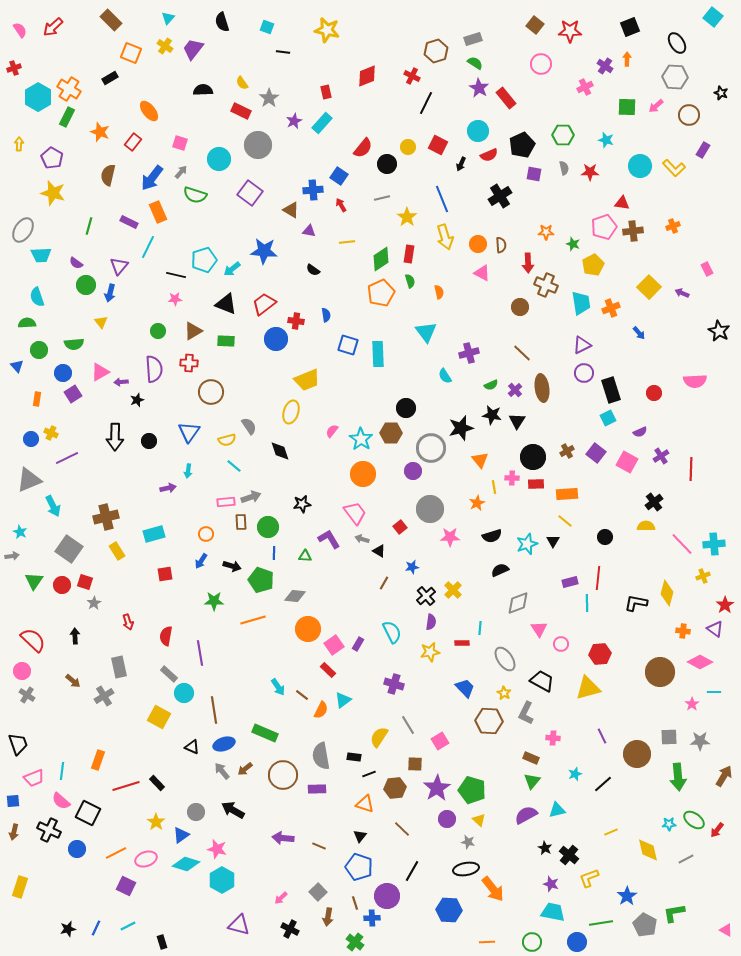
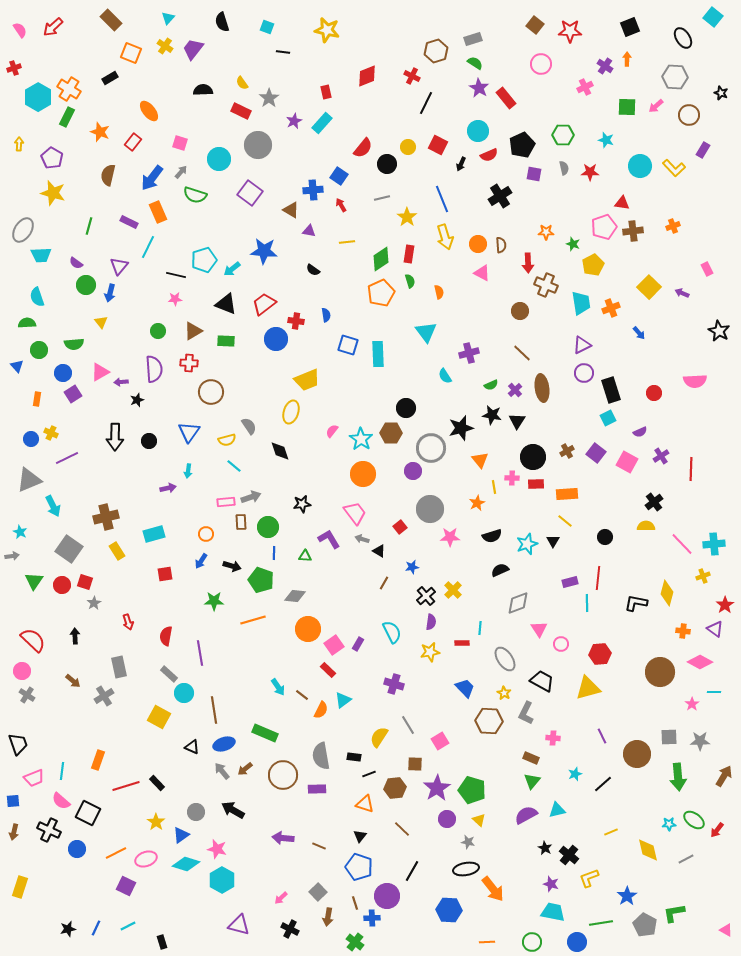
black ellipse at (677, 43): moved 6 px right, 5 px up
brown circle at (520, 307): moved 4 px down
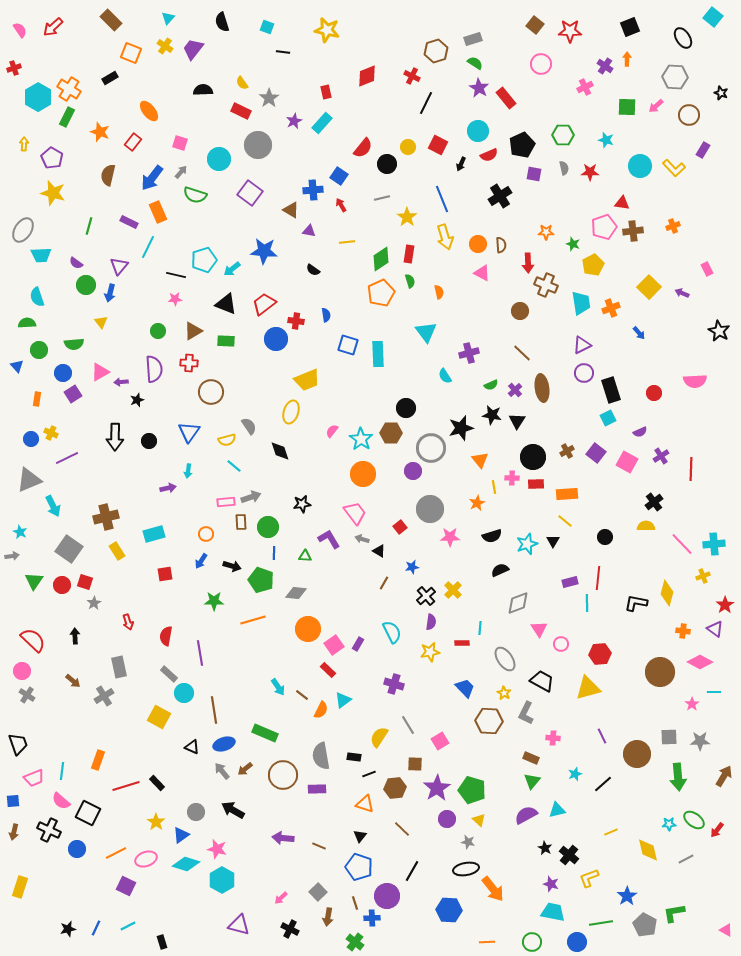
yellow arrow at (19, 144): moved 5 px right
gray diamond at (295, 596): moved 1 px right, 3 px up
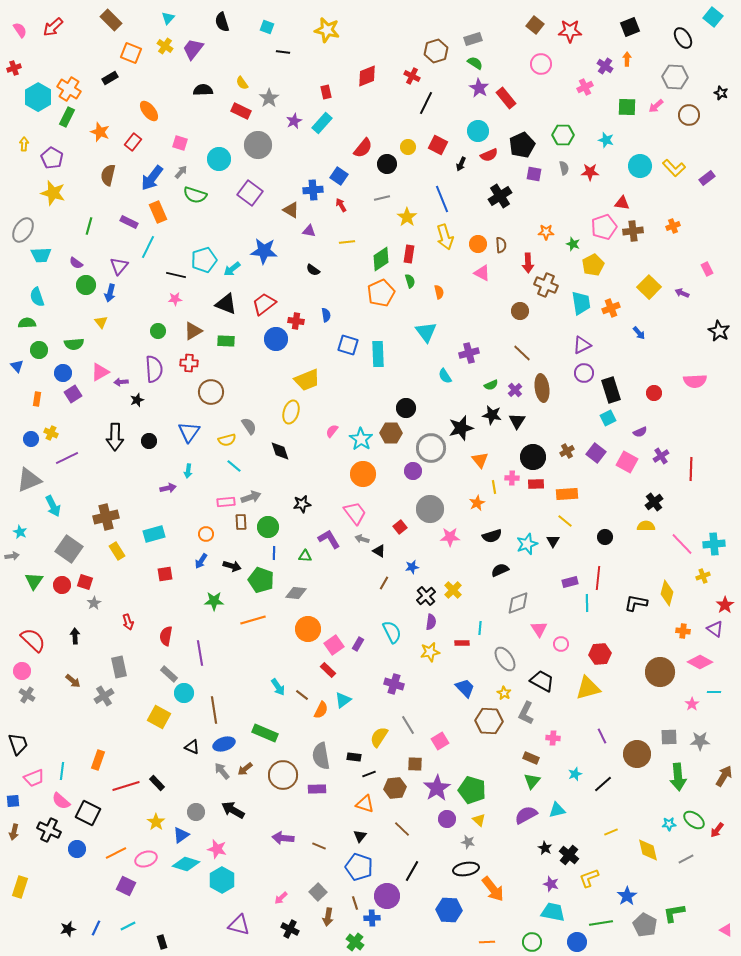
purple rectangle at (703, 150): moved 4 px right, 28 px down; rotated 21 degrees clockwise
